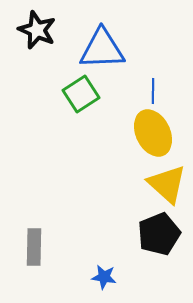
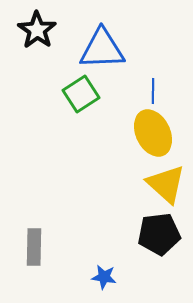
black star: rotated 12 degrees clockwise
yellow triangle: moved 1 px left
black pentagon: rotated 15 degrees clockwise
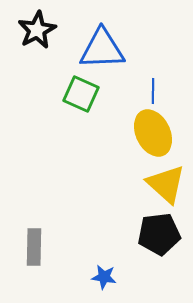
black star: rotated 9 degrees clockwise
green square: rotated 33 degrees counterclockwise
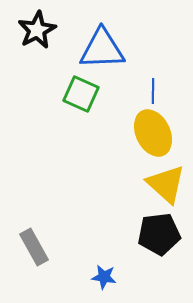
gray rectangle: rotated 30 degrees counterclockwise
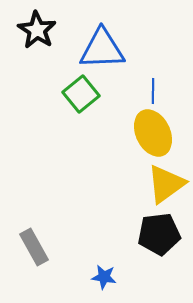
black star: rotated 12 degrees counterclockwise
green square: rotated 27 degrees clockwise
yellow triangle: rotated 42 degrees clockwise
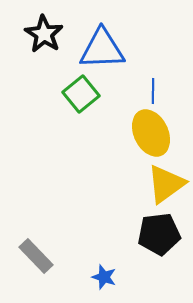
black star: moved 7 px right, 4 px down
yellow ellipse: moved 2 px left
gray rectangle: moved 2 px right, 9 px down; rotated 15 degrees counterclockwise
blue star: rotated 10 degrees clockwise
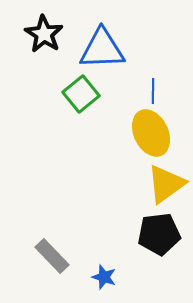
gray rectangle: moved 16 px right
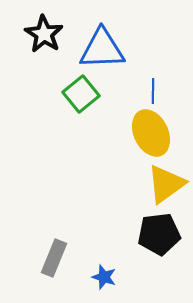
gray rectangle: moved 2 px right, 2 px down; rotated 66 degrees clockwise
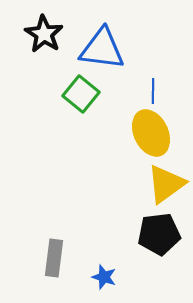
blue triangle: rotated 9 degrees clockwise
green square: rotated 12 degrees counterclockwise
gray rectangle: rotated 15 degrees counterclockwise
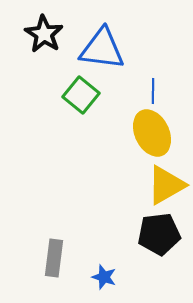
green square: moved 1 px down
yellow ellipse: moved 1 px right
yellow triangle: moved 1 px down; rotated 6 degrees clockwise
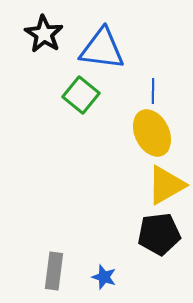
gray rectangle: moved 13 px down
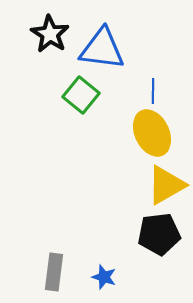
black star: moved 6 px right
gray rectangle: moved 1 px down
